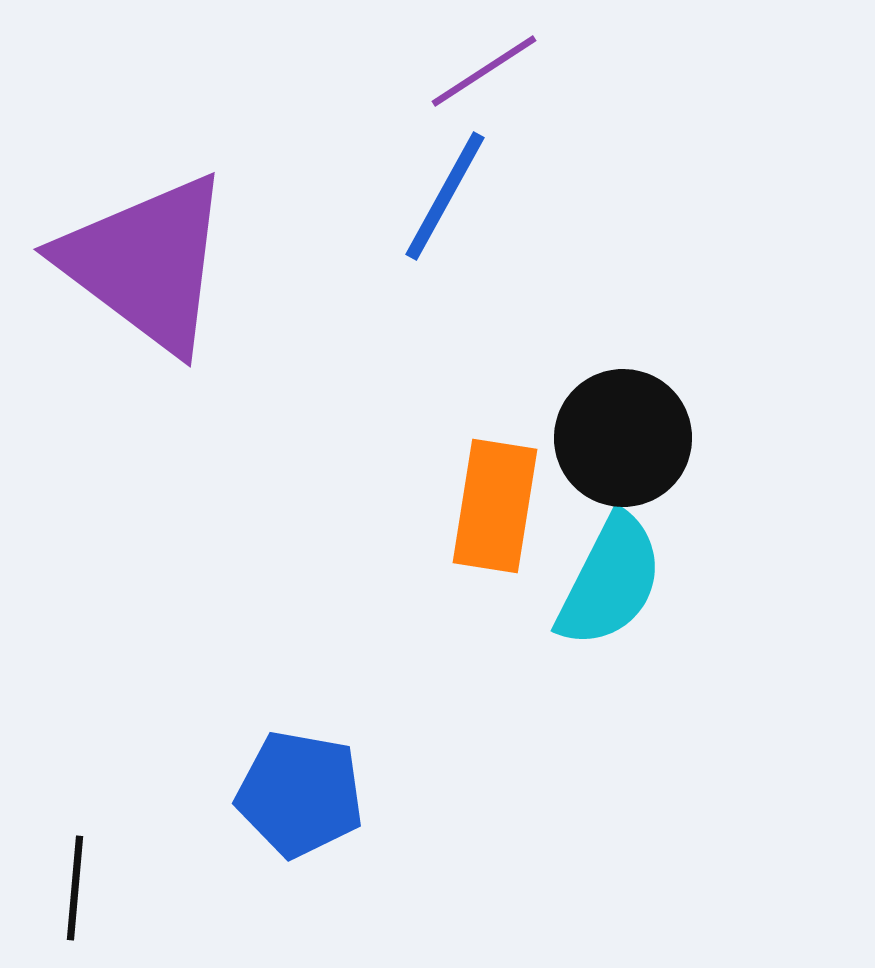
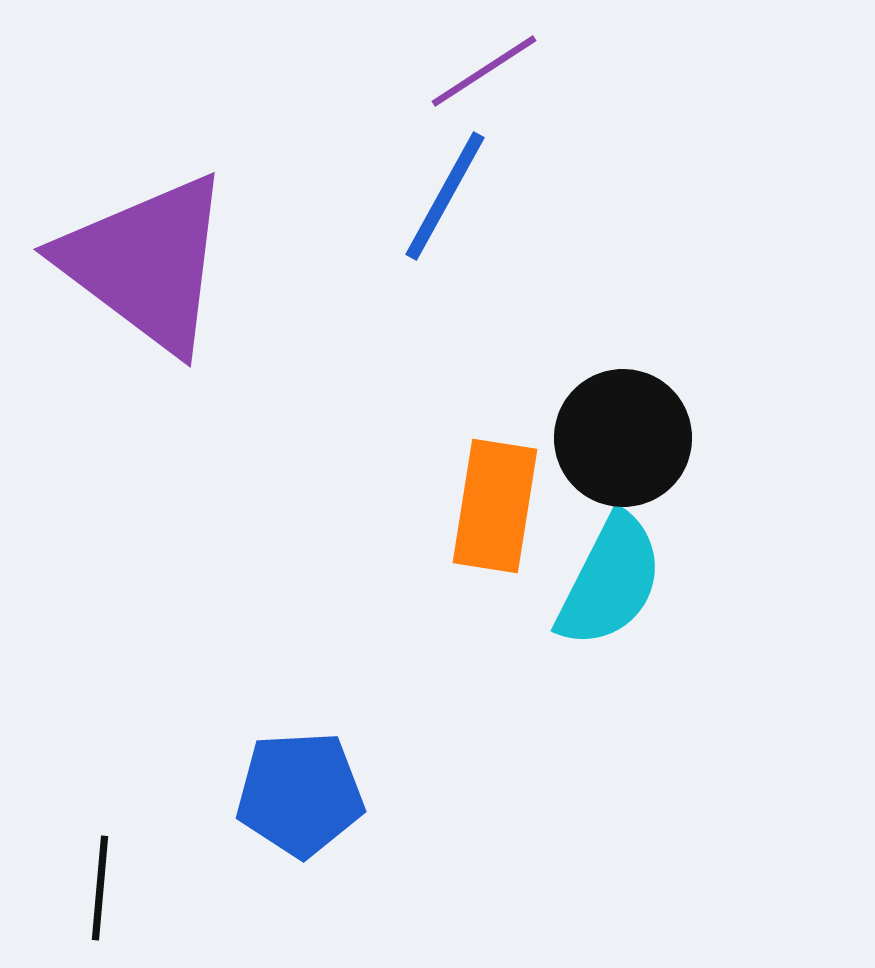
blue pentagon: rotated 13 degrees counterclockwise
black line: moved 25 px right
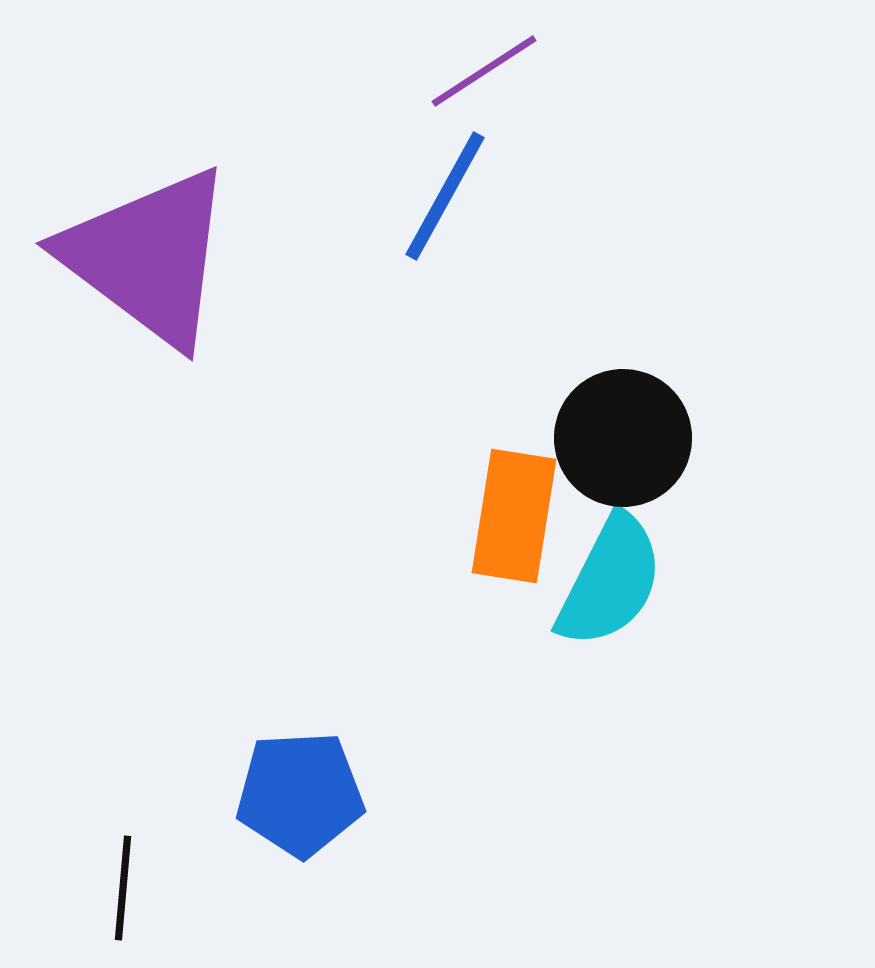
purple triangle: moved 2 px right, 6 px up
orange rectangle: moved 19 px right, 10 px down
black line: moved 23 px right
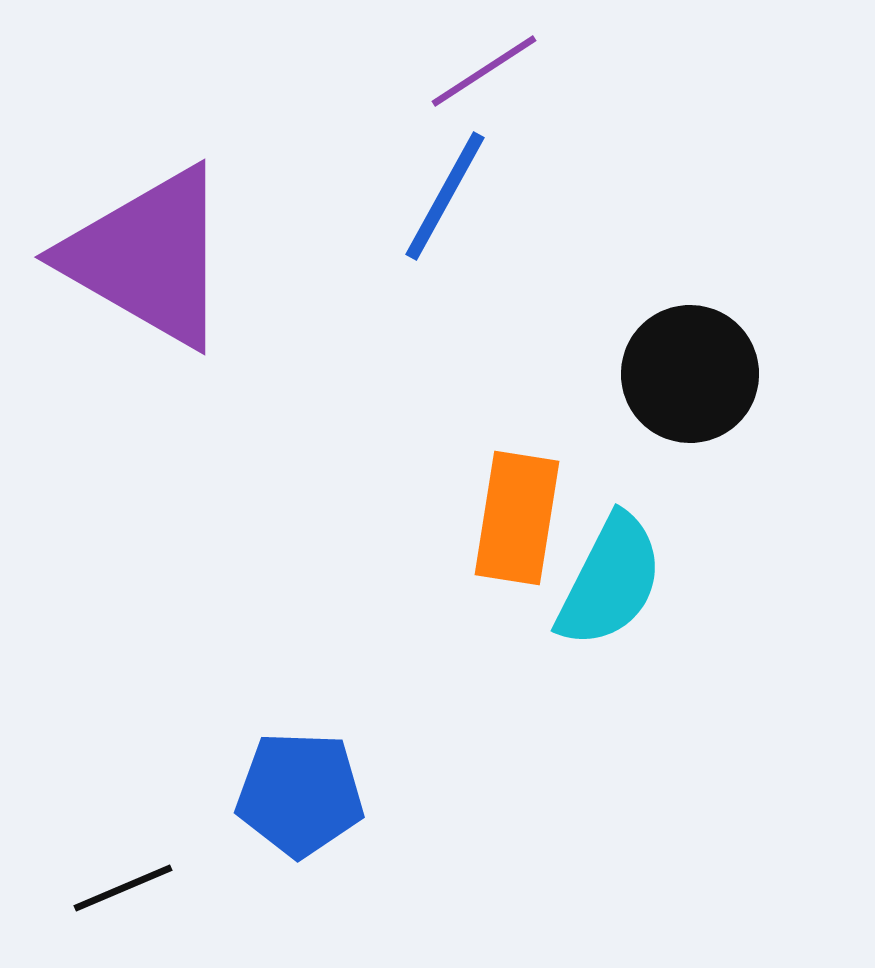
purple triangle: rotated 7 degrees counterclockwise
black circle: moved 67 px right, 64 px up
orange rectangle: moved 3 px right, 2 px down
blue pentagon: rotated 5 degrees clockwise
black line: rotated 62 degrees clockwise
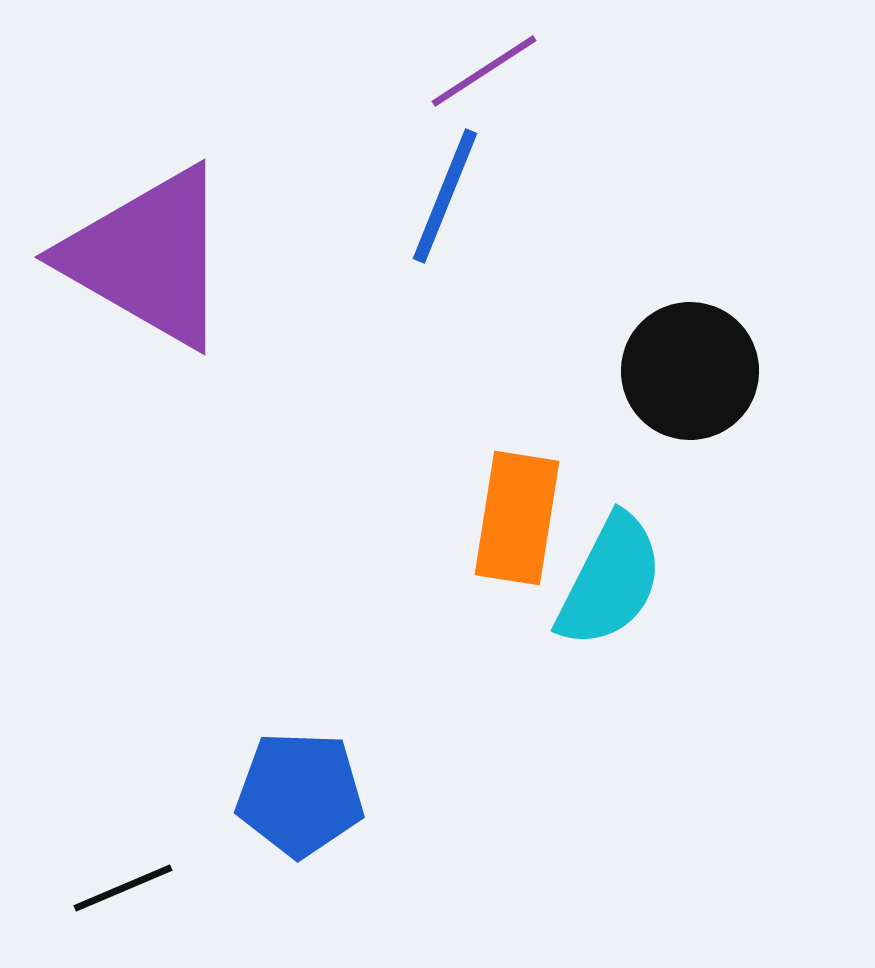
blue line: rotated 7 degrees counterclockwise
black circle: moved 3 px up
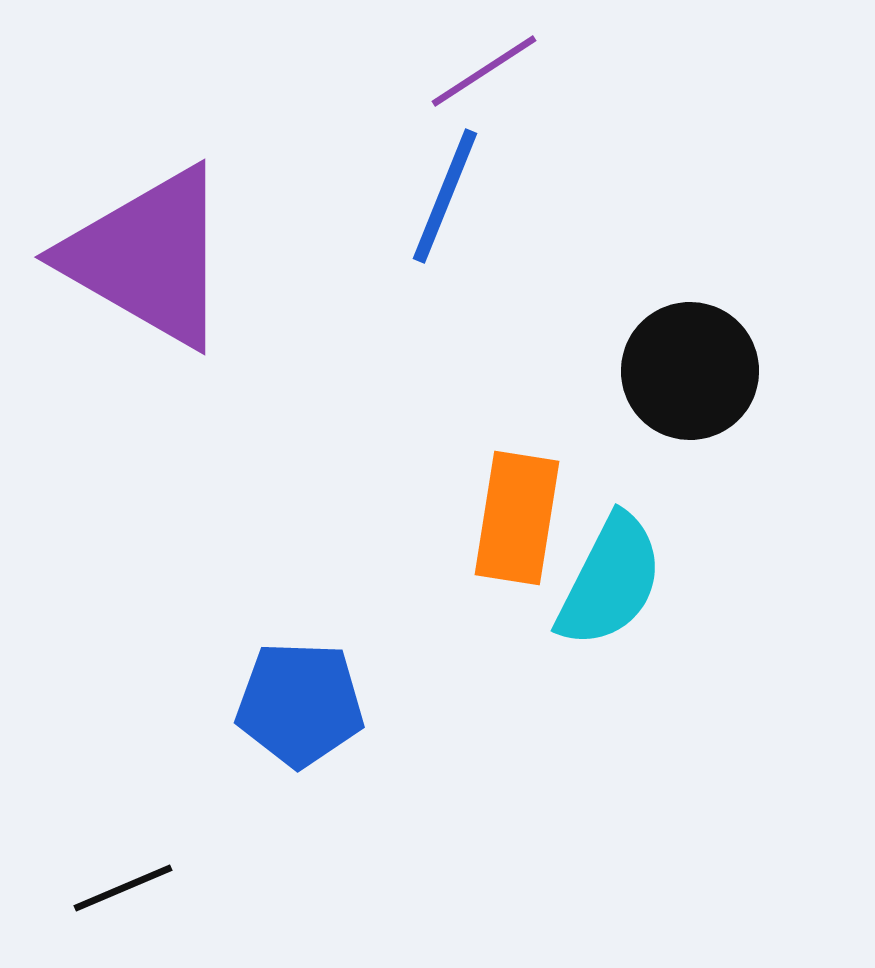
blue pentagon: moved 90 px up
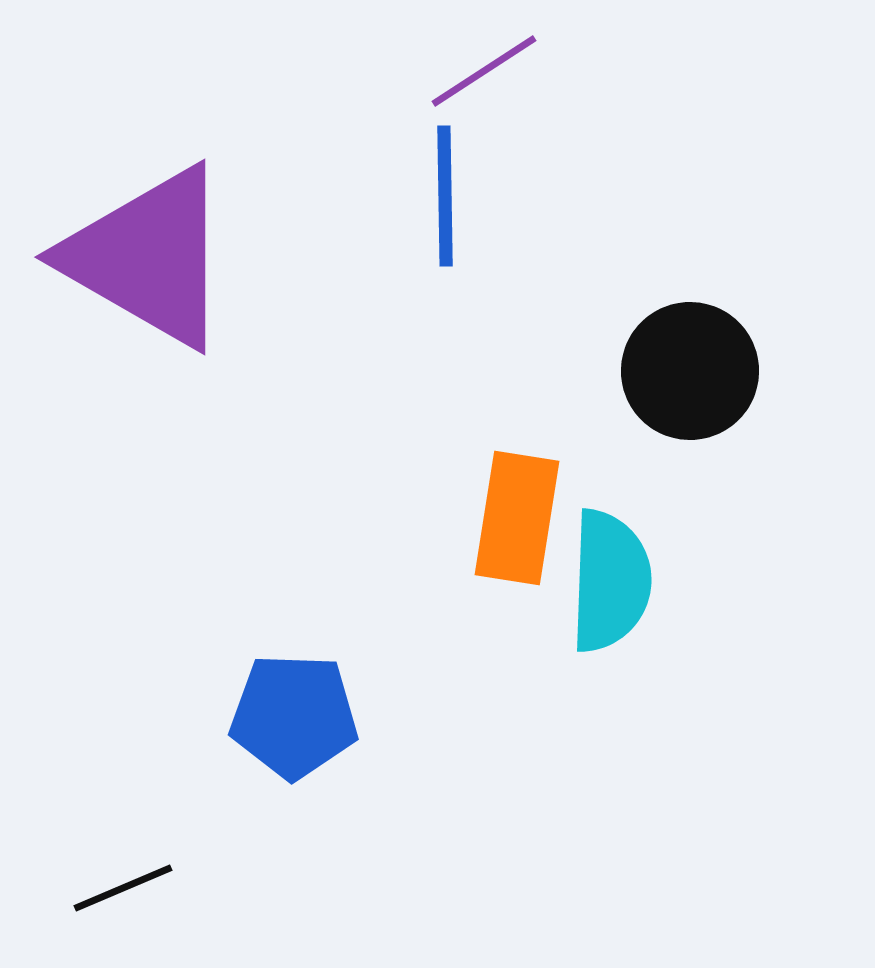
blue line: rotated 23 degrees counterclockwise
cyan semicircle: rotated 25 degrees counterclockwise
blue pentagon: moved 6 px left, 12 px down
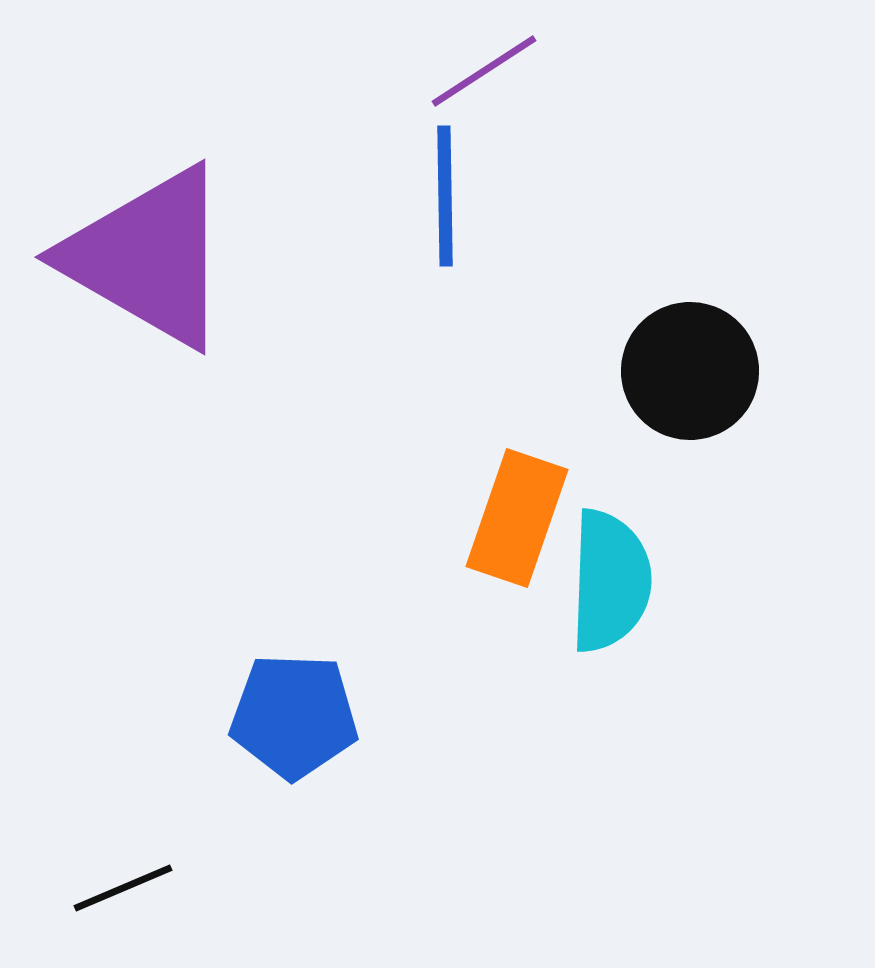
orange rectangle: rotated 10 degrees clockwise
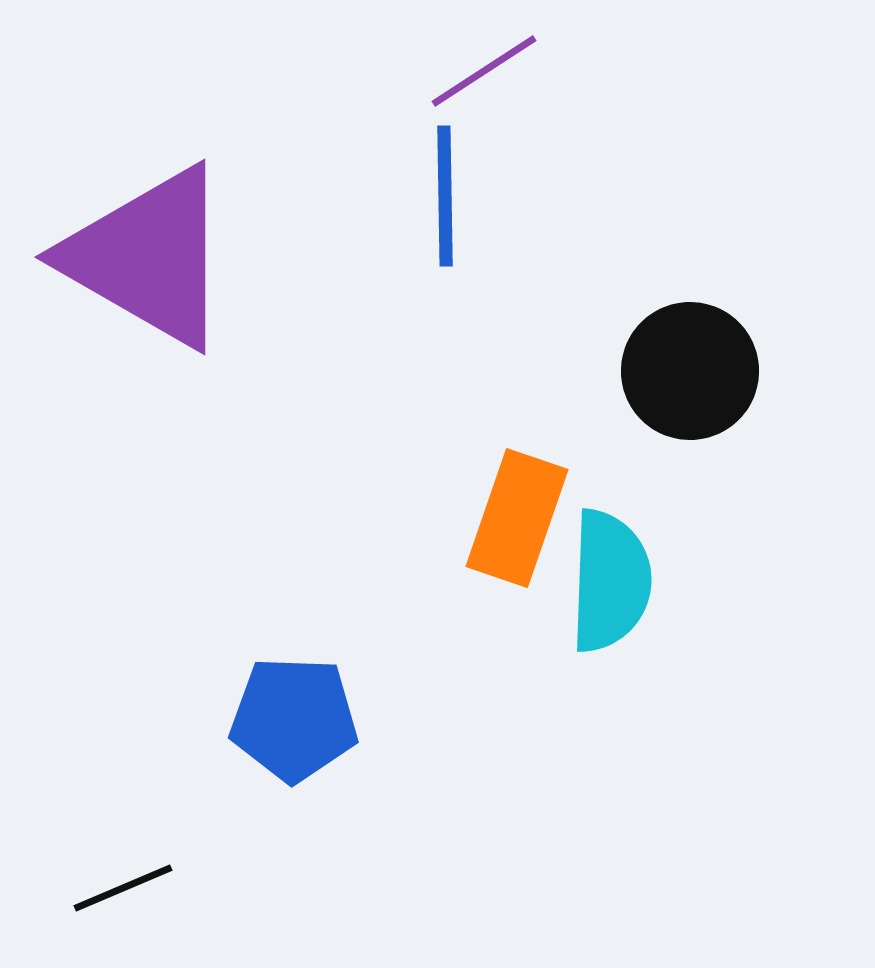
blue pentagon: moved 3 px down
